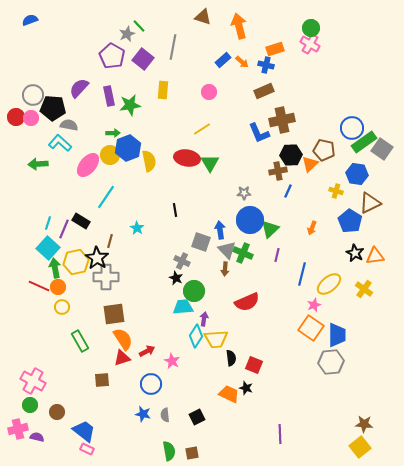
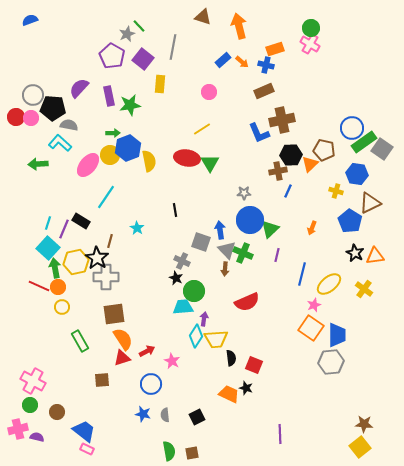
yellow rectangle at (163, 90): moved 3 px left, 6 px up
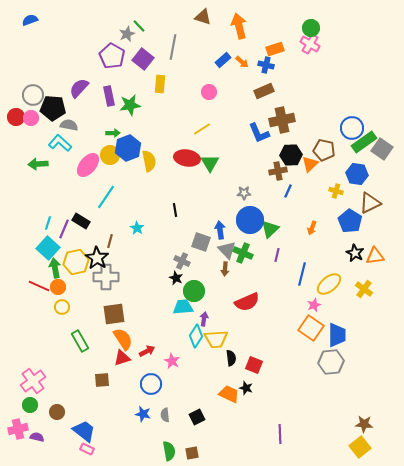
pink cross at (33, 381): rotated 25 degrees clockwise
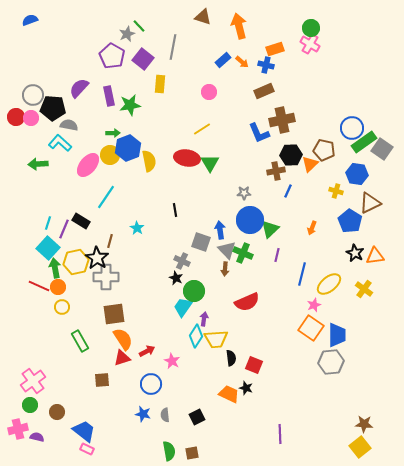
brown cross at (278, 171): moved 2 px left
cyan trapezoid at (183, 307): rotated 50 degrees counterclockwise
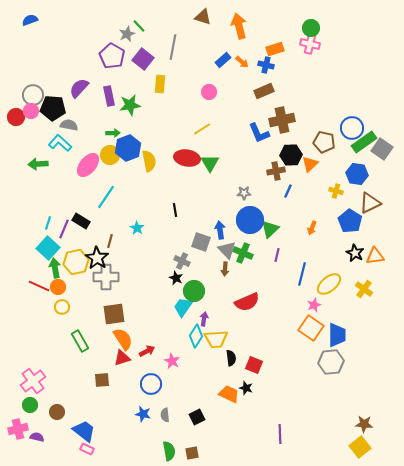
pink cross at (310, 44): rotated 18 degrees counterclockwise
pink circle at (31, 118): moved 7 px up
brown pentagon at (324, 150): moved 8 px up
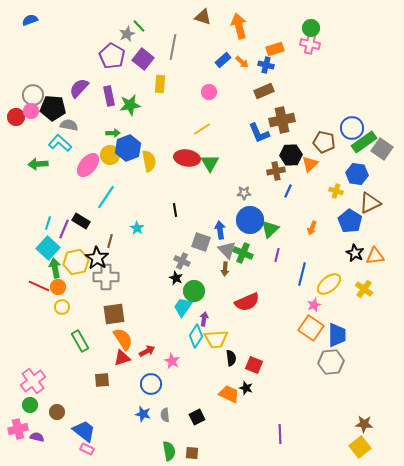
brown square at (192, 453): rotated 16 degrees clockwise
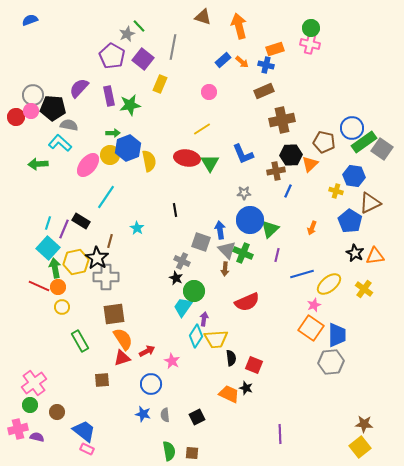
yellow rectangle at (160, 84): rotated 18 degrees clockwise
blue L-shape at (259, 133): moved 16 px left, 21 px down
blue hexagon at (357, 174): moved 3 px left, 2 px down
blue line at (302, 274): rotated 60 degrees clockwise
pink cross at (33, 381): moved 1 px right, 2 px down
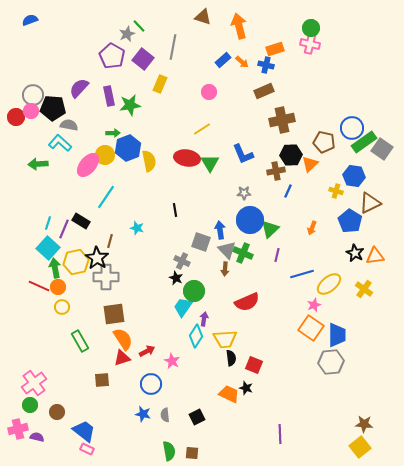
yellow circle at (110, 155): moved 5 px left
cyan star at (137, 228): rotated 16 degrees counterclockwise
yellow trapezoid at (216, 339): moved 9 px right
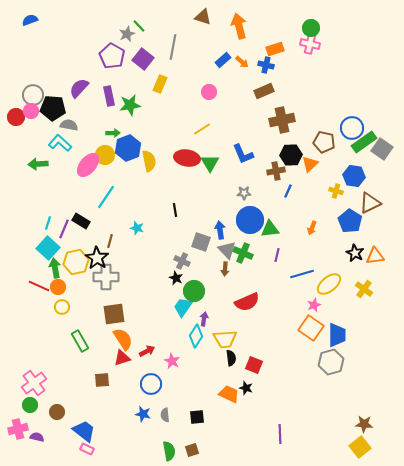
green triangle at (270, 229): rotated 36 degrees clockwise
gray hexagon at (331, 362): rotated 10 degrees counterclockwise
black square at (197, 417): rotated 21 degrees clockwise
brown square at (192, 453): moved 3 px up; rotated 24 degrees counterclockwise
